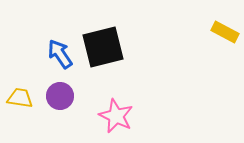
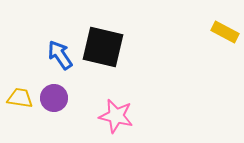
black square: rotated 27 degrees clockwise
blue arrow: moved 1 px down
purple circle: moved 6 px left, 2 px down
pink star: rotated 12 degrees counterclockwise
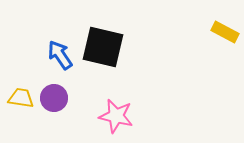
yellow trapezoid: moved 1 px right
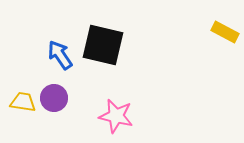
black square: moved 2 px up
yellow trapezoid: moved 2 px right, 4 px down
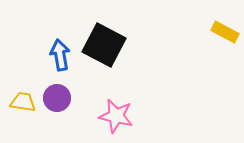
black square: moved 1 px right; rotated 15 degrees clockwise
blue arrow: rotated 24 degrees clockwise
purple circle: moved 3 px right
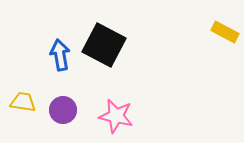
purple circle: moved 6 px right, 12 px down
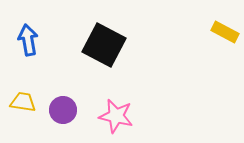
blue arrow: moved 32 px left, 15 px up
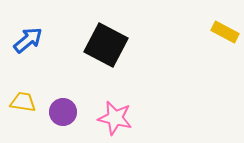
blue arrow: rotated 60 degrees clockwise
black square: moved 2 px right
purple circle: moved 2 px down
pink star: moved 1 px left, 2 px down
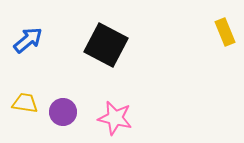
yellow rectangle: rotated 40 degrees clockwise
yellow trapezoid: moved 2 px right, 1 px down
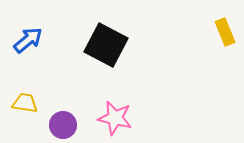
purple circle: moved 13 px down
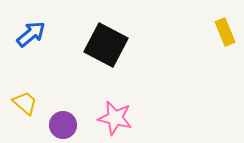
blue arrow: moved 3 px right, 6 px up
yellow trapezoid: rotated 32 degrees clockwise
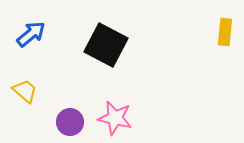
yellow rectangle: rotated 28 degrees clockwise
yellow trapezoid: moved 12 px up
purple circle: moved 7 px right, 3 px up
